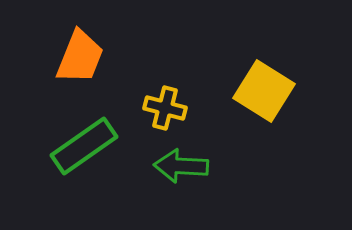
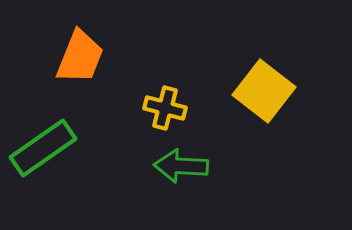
yellow square: rotated 6 degrees clockwise
green rectangle: moved 41 px left, 2 px down
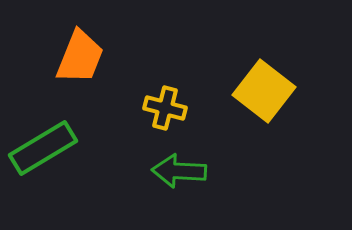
green rectangle: rotated 4 degrees clockwise
green arrow: moved 2 px left, 5 px down
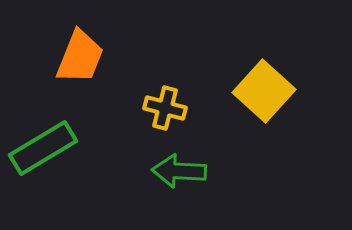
yellow square: rotated 4 degrees clockwise
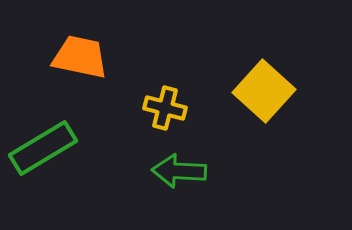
orange trapezoid: rotated 100 degrees counterclockwise
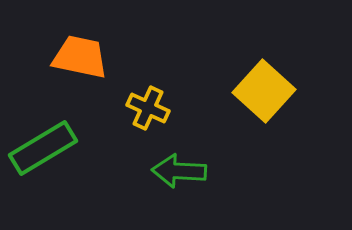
yellow cross: moved 17 px left; rotated 9 degrees clockwise
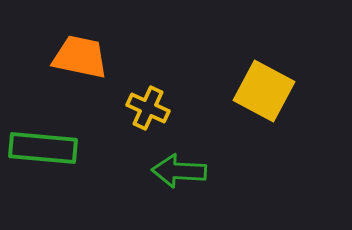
yellow square: rotated 14 degrees counterclockwise
green rectangle: rotated 36 degrees clockwise
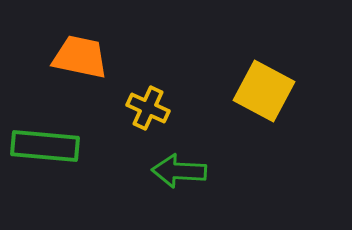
green rectangle: moved 2 px right, 2 px up
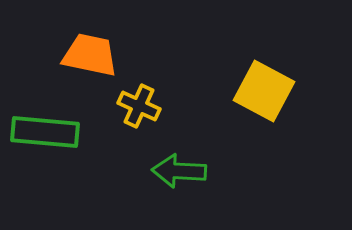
orange trapezoid: moved 10 px right, 2 px up
yellow cross: moved 9 px left, 2 px up
green rectangle: moved 14 px up
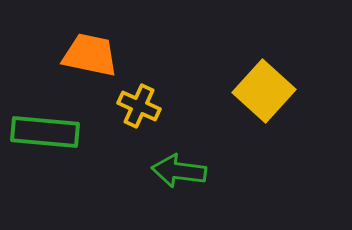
yellow square: rotated 14 degrees clockwise
green arrow: rotated 4 degrees clockwise
